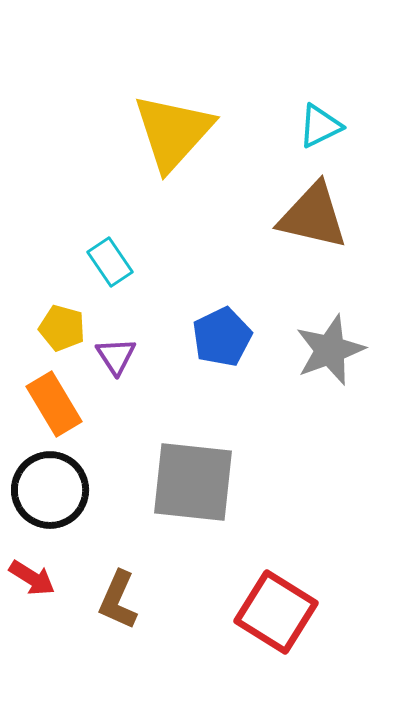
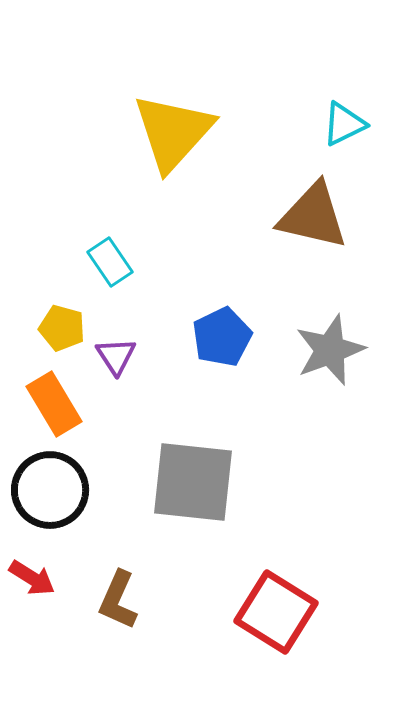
cyan triangle: moved 24 px right, 2 px up
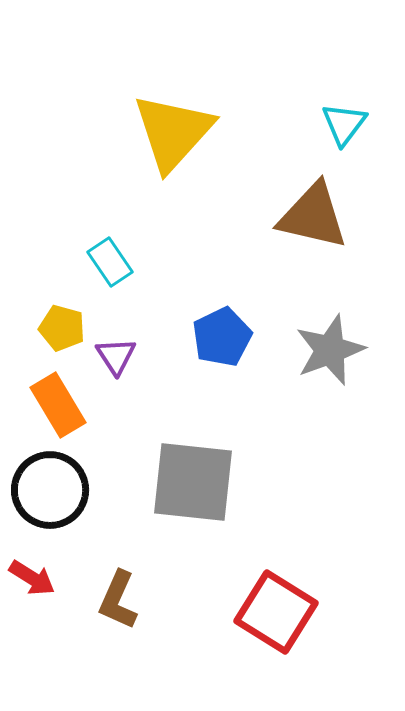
cyan triangle: rotated 27 degrees counterclockwise
orange rectangle: moved 4 px right, 1 px down
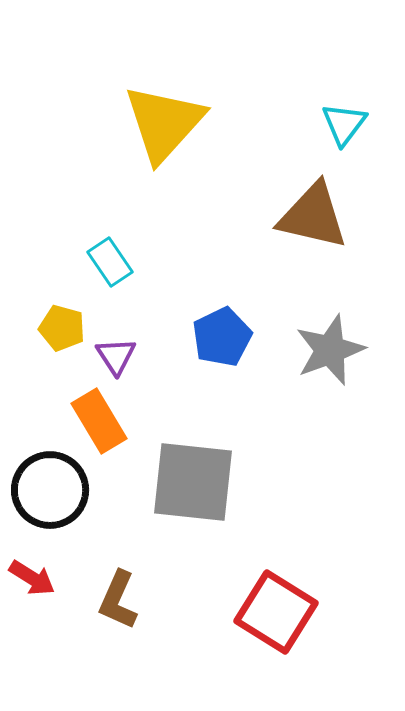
yellow triangle: moved 9 px left, 9 px up
orange rectangle: moved 41 px right, 16 px down
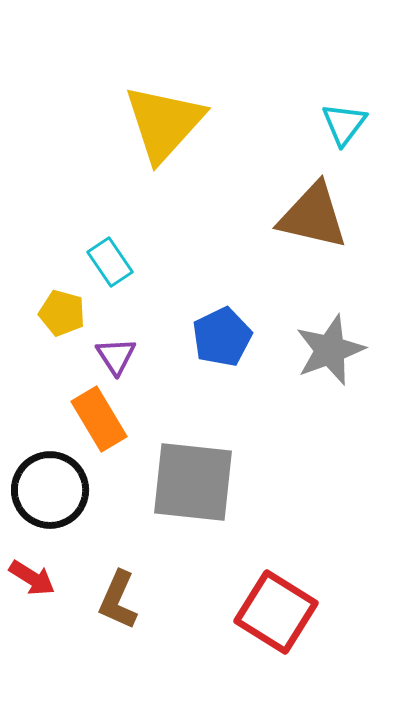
yellow pentagon: moved 15 px up
orange rectangle: moved 2 px up
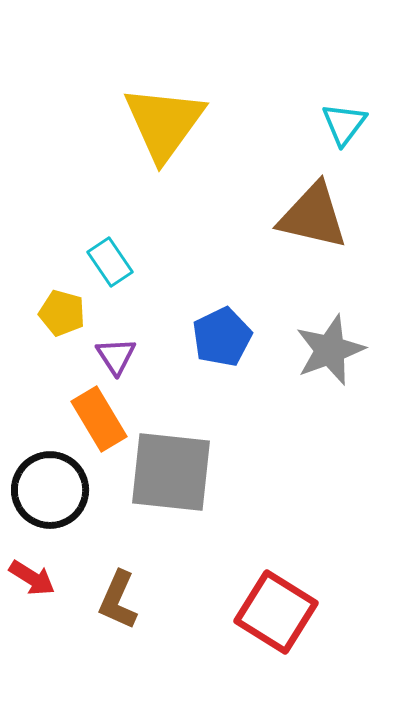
yellow triangle: rotated 6 degrees counterclockwise
gray square: moved 22 px left, 10 px up
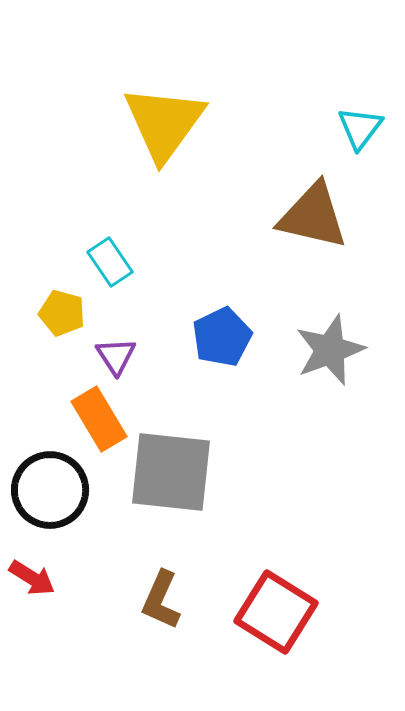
cyan triangle: moved 16 px right, 4 px down
brown L-shape: moved 43 px right
